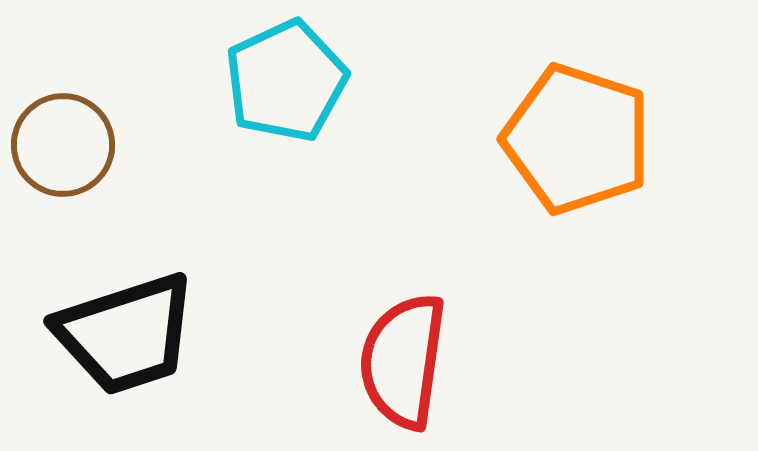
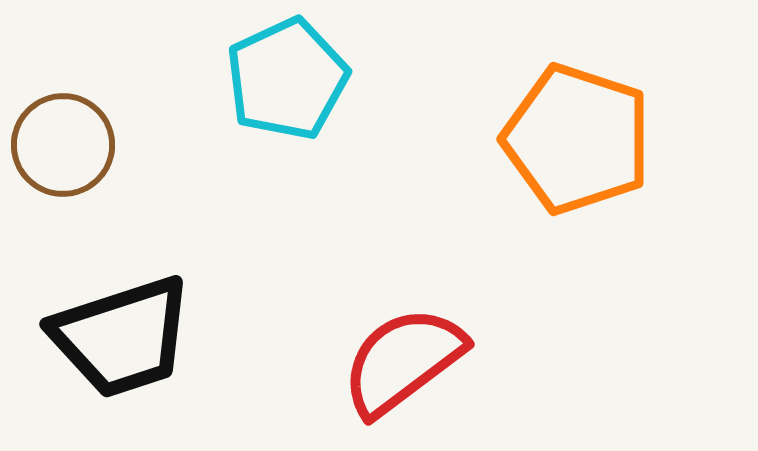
cyan pentagon: moved 1 px right, 2 px up
black trapezoid: moved 4 px left, 3 px down
red semicircle: rotated 45 degrees clockwise
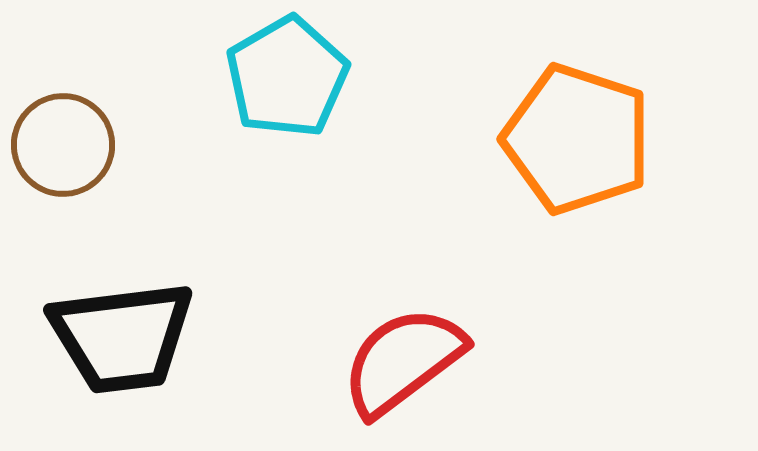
cyan pentagon: moved 2 px up; rotated 5 degrees counterclockwise
black trapezoid: rotated 11 degrees clockwise
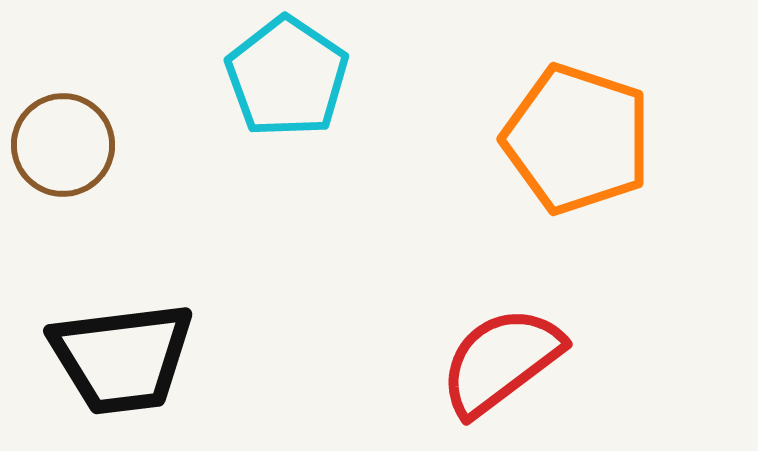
cyan pentagon: rotated 8 degrees counterclockwise
black trapezoid: moved 21 px down
red semicircle: moved 98 px right
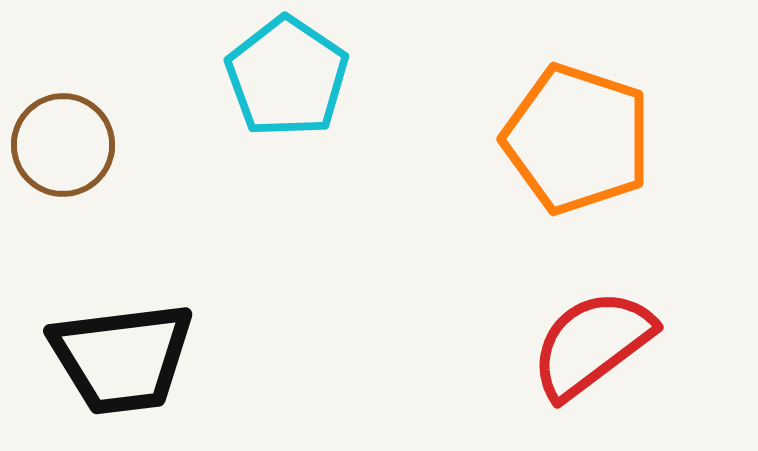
red semicircle: moved 91 px right, 17 px up
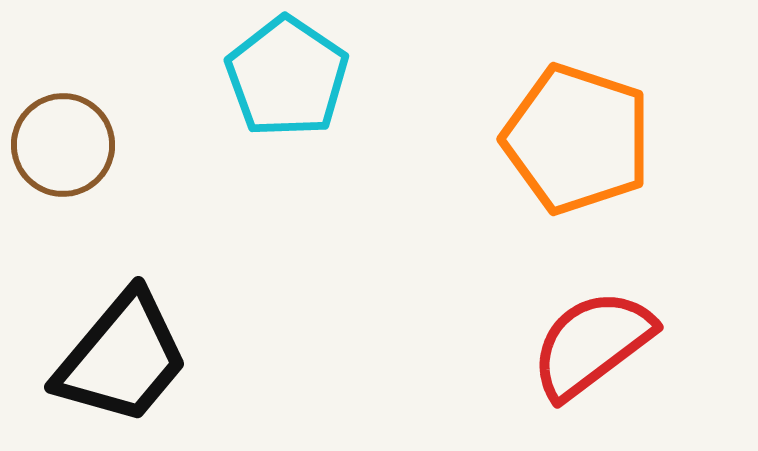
black trapezoid: rotated 43 degrees counterclockwise
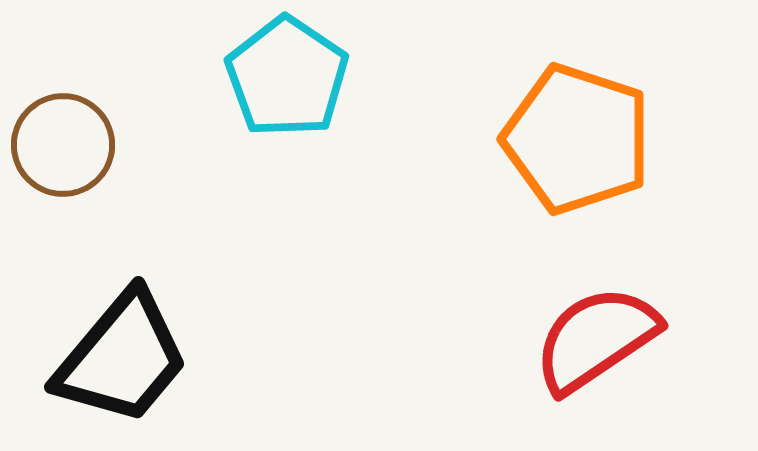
red semicircle: moved 4 px right, 5 px up; rotated 3 degrees clockwise
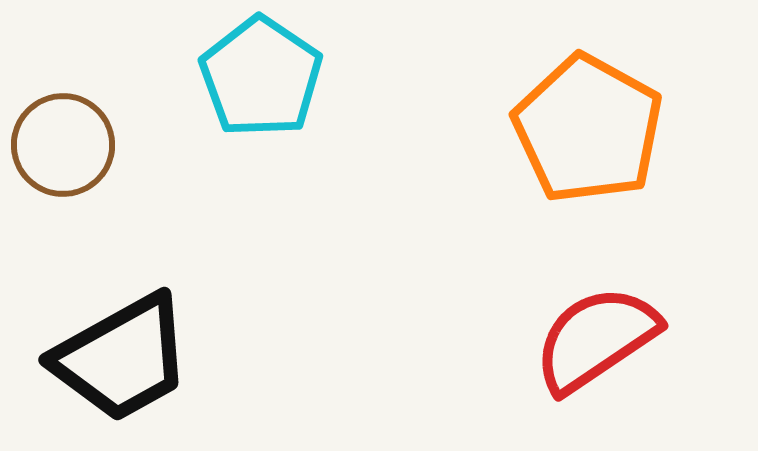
cyan pentagon: moved 26 px left
orange pentagon: moved 11 px right, 10 px up; rotated 11 degrees clockwise
black trapezoid: rotated 21 degrees clockwise
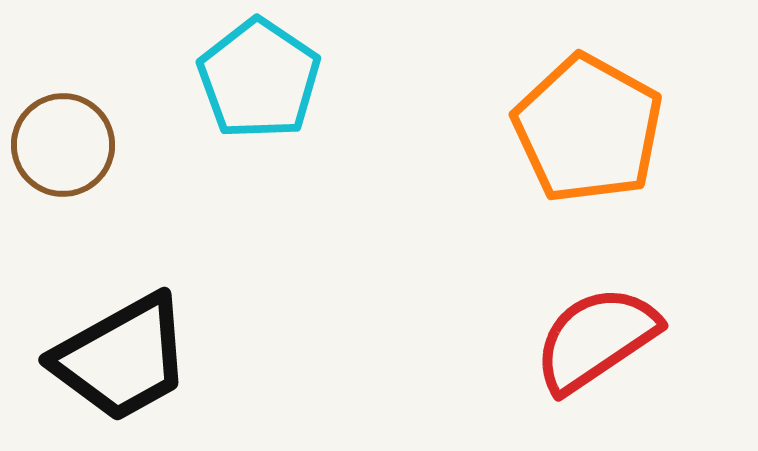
cyan pentagon: moved 2 px left, 2 px down
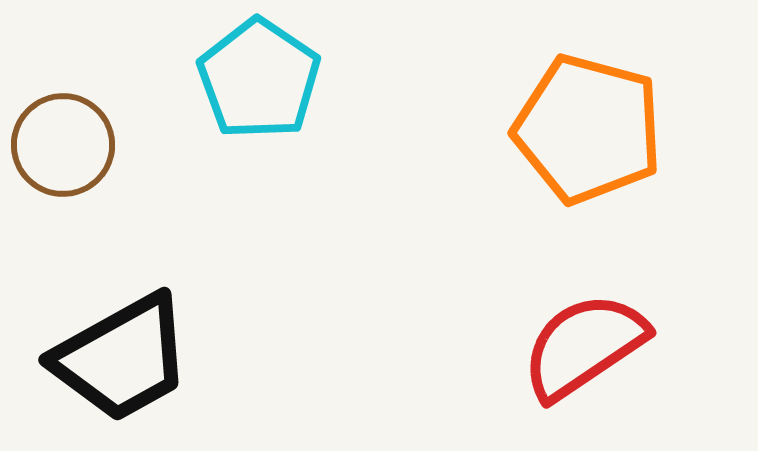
orange pentagon: rotated 14 degrees counterclockwise
red semicircle: moved 12 px left, 7 px down
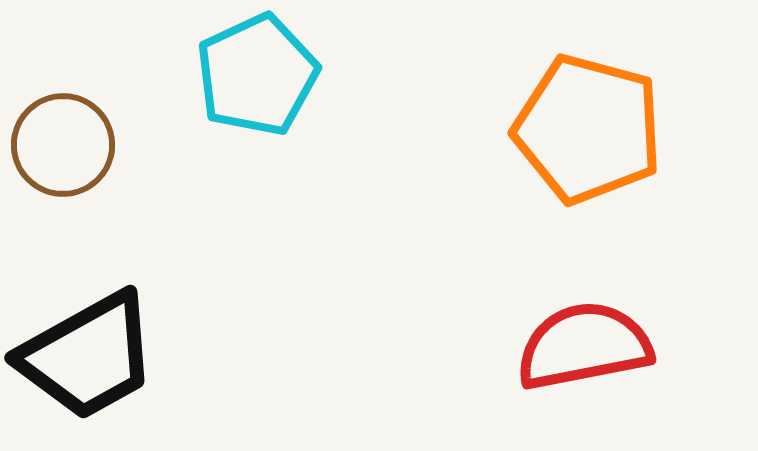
cyan pentagon: moved 2 px left, 4 px up; rotated 13 degrees clockwise
red semicircle: rotated 23 degrees clockwise
black trapezoid: moved 34 px left, 2 px up
